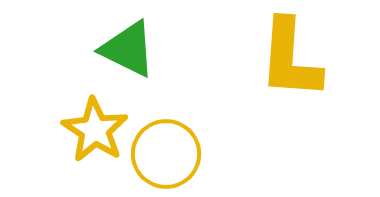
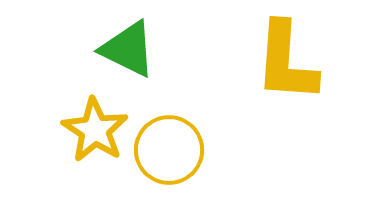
yellow L-shape: moved 4 px left, 3 px down
yellow circle: moved 3 px right, 4 px up
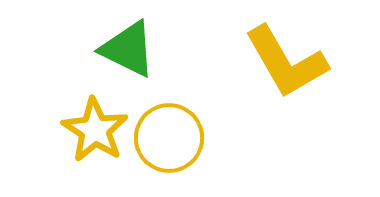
yellow L-shape: rotated 34 degrees counterclockwise
yellow circle: moved 12 px up
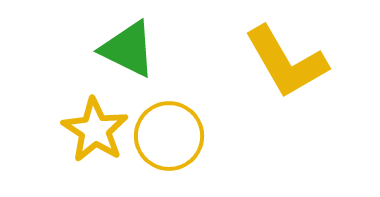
yellow circle: moved 2 px up
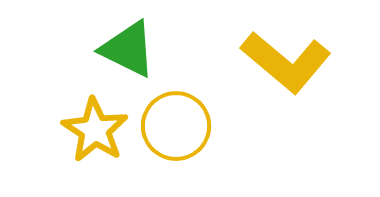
yellow L-shape: rotated 20 degrees counterclockwise
yellow circle: moved 7 px right, 10 px up
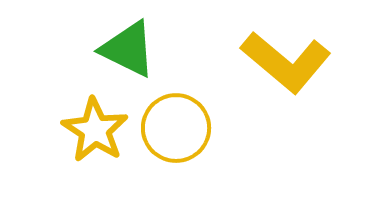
yellow circle: moved 2 px down
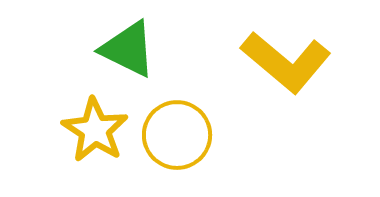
yellow circle: moved 1 px right, 7 px down
